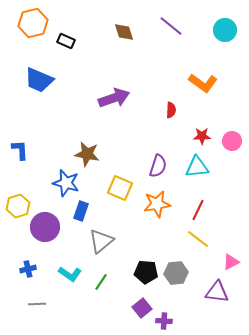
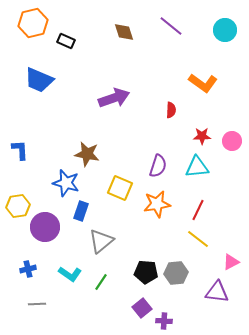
yellow hexagon: rotated 10 degrees clockwise
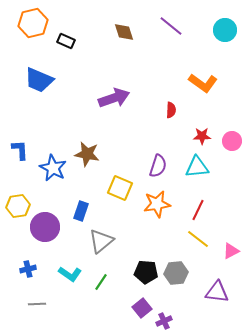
blue star: moved 13 px left, 15 px up; rotated 12 degrees clockwise
pink triangle: moved 11 px up
purple cross: rotated 28 degrees counterclockwise
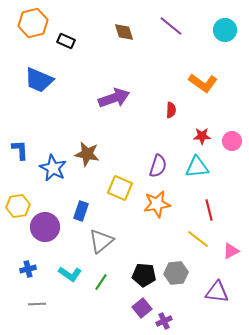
red line: moved 11 px right; rotated 40 degrees counterclockwise
black pentagon: moved 2 px left, 3 px down
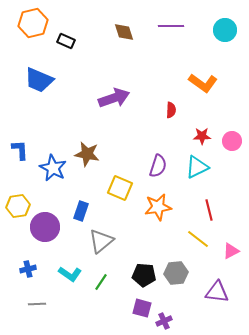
purple line: rotated 40 degrees counterclockwise
cyan triangle: rotated 20 degrees counterclockwise
orange star: moved 1 px right, 3 px down
purple square: rotated 36 degrees counterclockwise
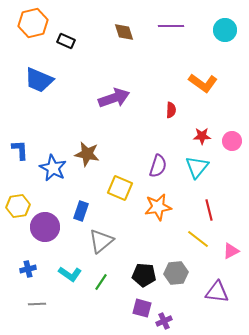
cyan triangle: rotated 25 degrees counterclockwise
